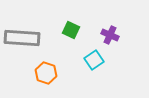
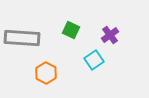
purple cross: rotated 30 degrees clockwise
orange hexagon: rotated 10 degrees clockwise
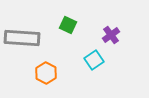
green square: moved 3 px left, 5 px up
purple cross: moved 1 px right
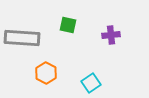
green square: rotated 12 degrees counterclockwise
purple cross: rotated 30 degrees clockwise
cyan square: moved 3 px left, 23 px down
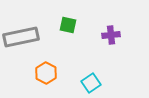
gray rectangle: moved 1 px left, 1 px up; rotated 16 degrees counterclockwise
